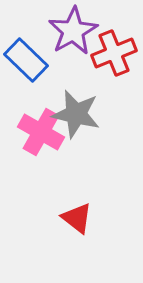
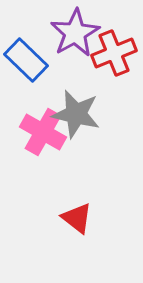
purple star: moved 2 px right, 2 px down
pink cross: moved 2 px right
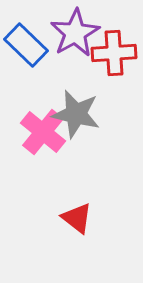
red cross: rotated 18 degrees clockwise
blue rectangle: moved 15 px up
pink cross: rotated 9 degrees clockwise
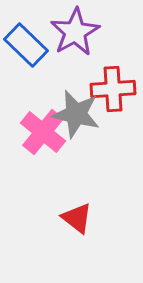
purple star: moved 1 px up
red cross: moved 1 px left, 36 px down
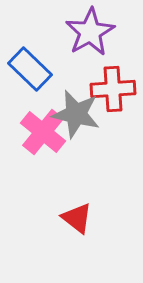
purple star: moved 15 px right
blue rectangle: moved 4 px right, 24 px down
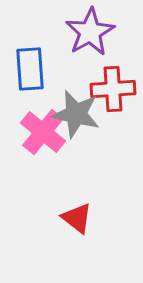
blue rectangle: rotated 42 degrees clockwise
